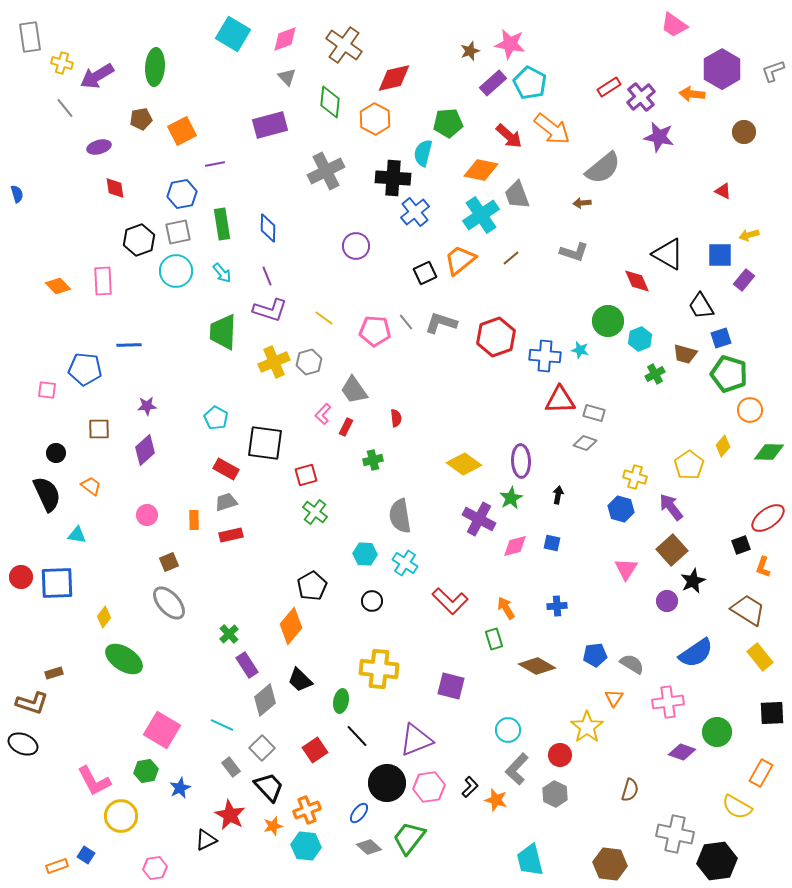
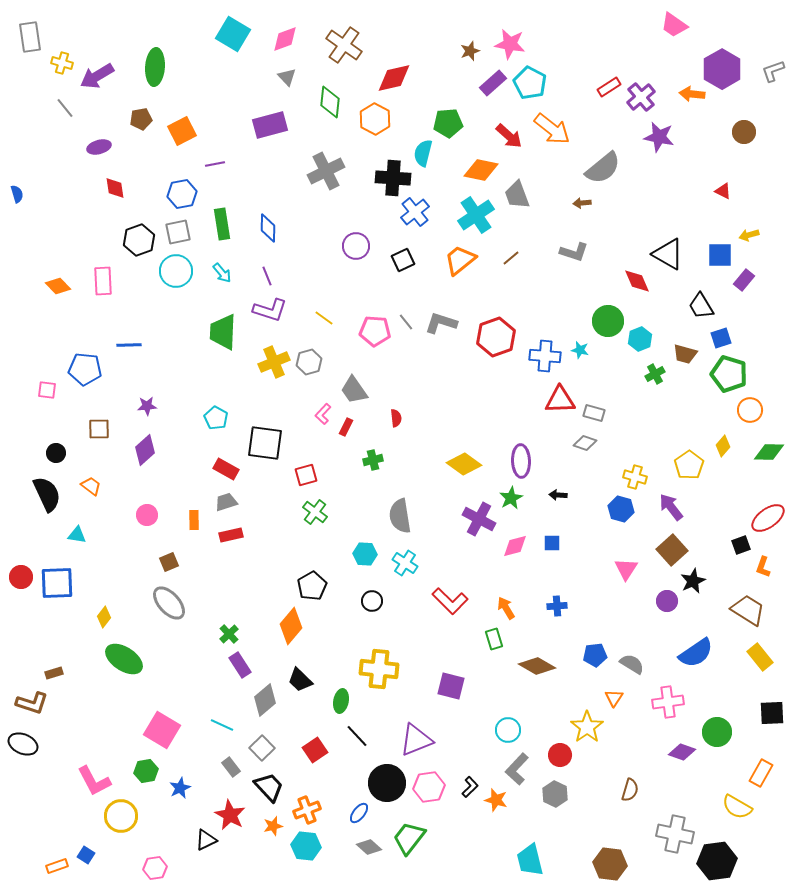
cyan cross at (481, 215): moved 5 px left
black square at (425, 273): moved 22 px left, 13 px up
black arrow at (558, 495): rotated 96 degrees counterclockwise
blue square at (552, 543): rotated 12 degrees counterclockwise
purple rectangle at (247, 665): moved 7 px left
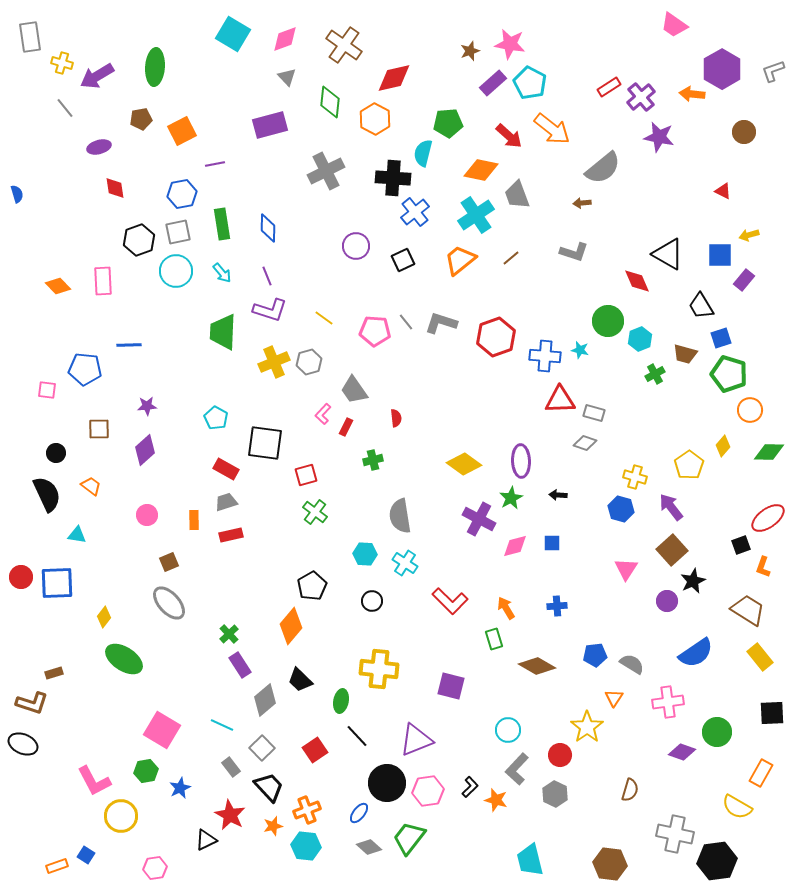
pink hexagon at (429, 787): moved 1 px left, 4 px down
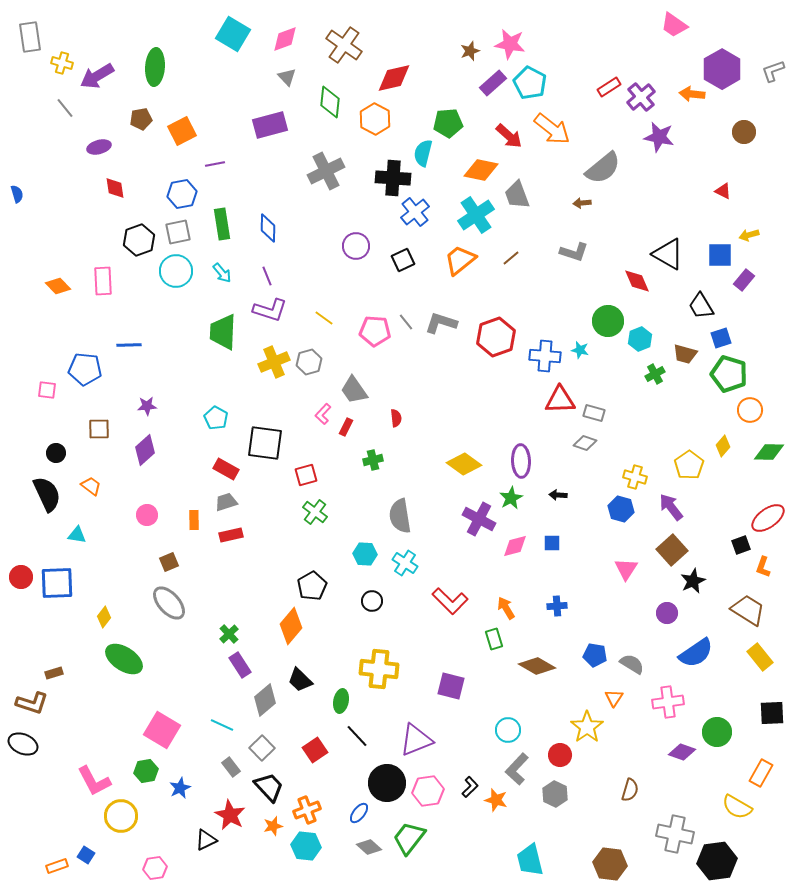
purple circle at (667, 601): moved 12 px down
blue pentagon at (595, 655): rotated 15 degrees clockwise
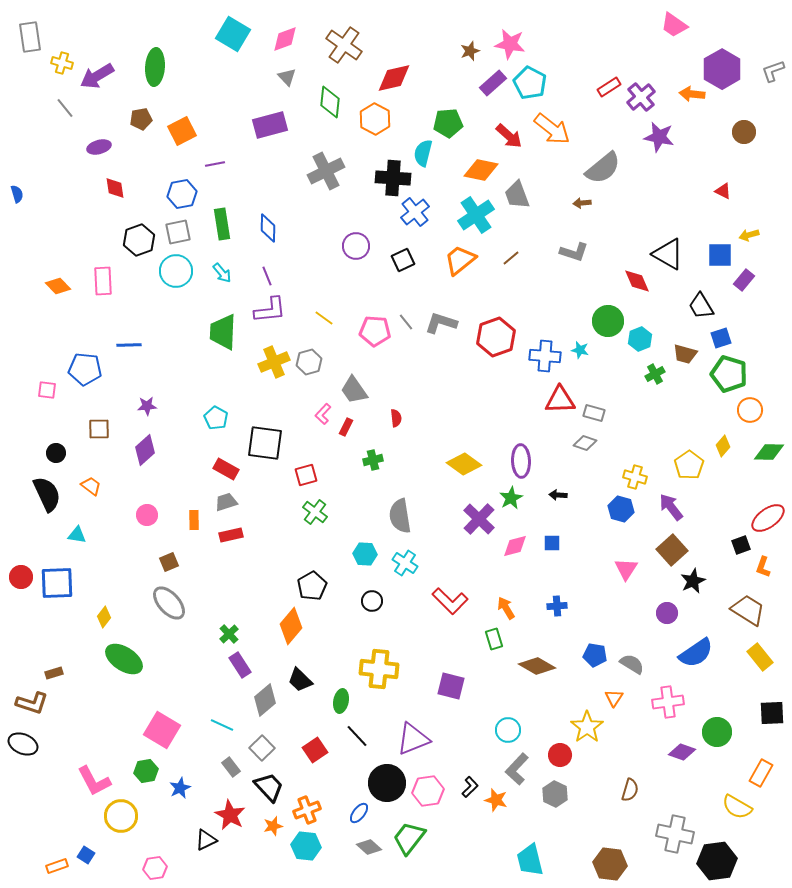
purple L-shape at (270, 310): rotated 24 degrees counterclockwise
purple cross at (479, 519): rotated 16 degrees clockwise
purple triangle at (416, 740): moved 3 px left, 1 px up
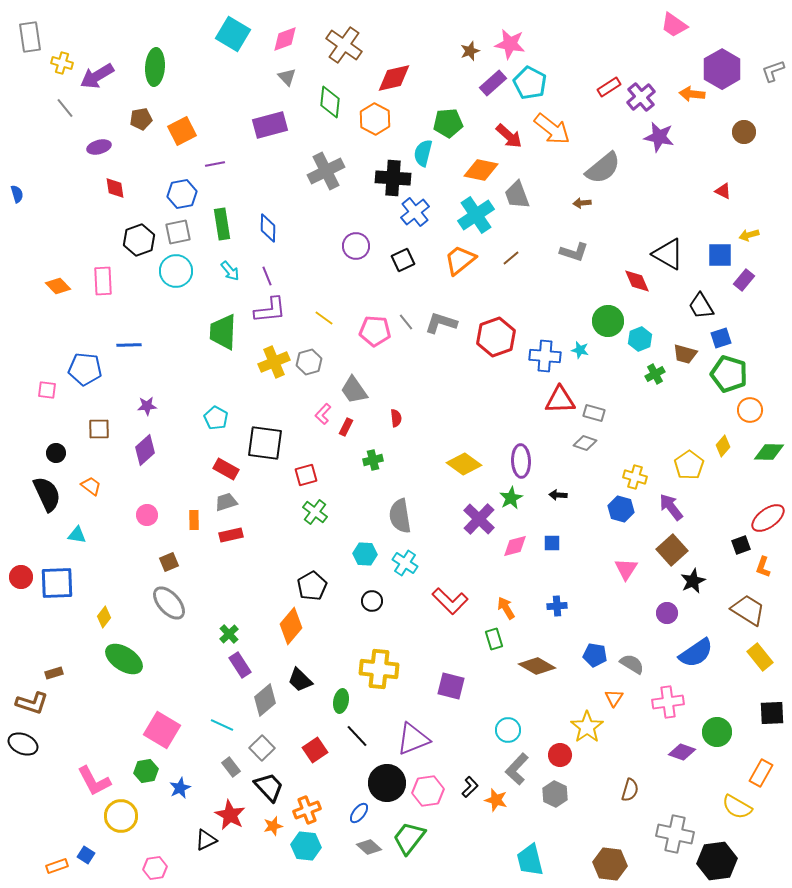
cyan arrow at (222, 273): moved 8 px right, 2 px up
